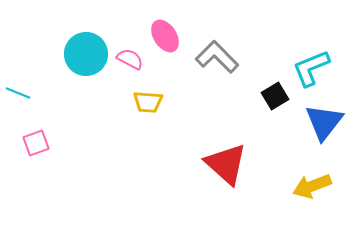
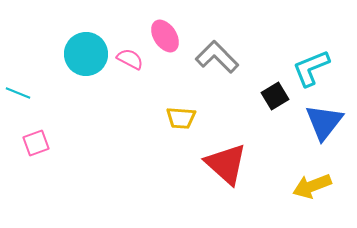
yellow trapezoid: moved 33 px right, 16 px down
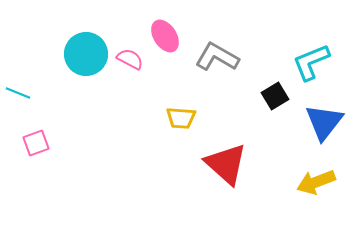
gray L-shape: rotated 15 degrees counterclockwise
cyan L-shape: moved 6 px up
yellow arrow: moved 4 px right, 4 px up
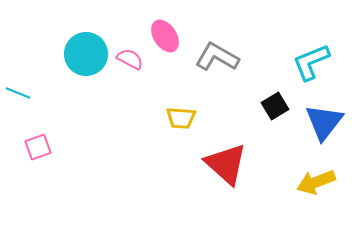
black square: moved 10 px down
pink square: moved 2 px right, 4 px down
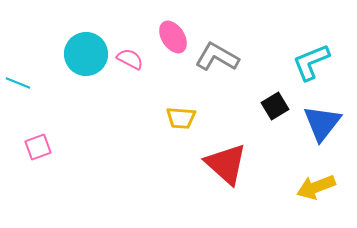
pink ellipse: moved 8 px right, 1 px down
cyan line: moved 10 px up
blue triangle: moved 2 px left, 1 px down
yellow arrow: moved 5 px down
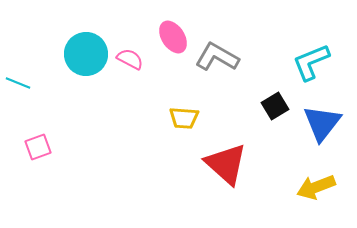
yellow trapezoid: moved 3 px right
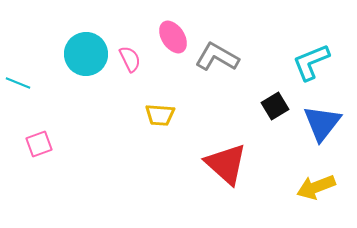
pink semicircle: rotated 36 degrees clockwise
yellow trapezoid: moved 24 px left, 3 px up
pink square: moved 1 px right, 3 px up
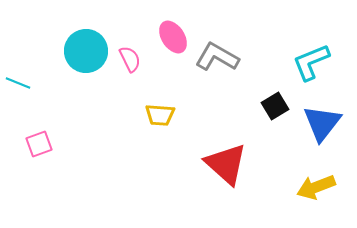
cyan circle: moved 3 px up
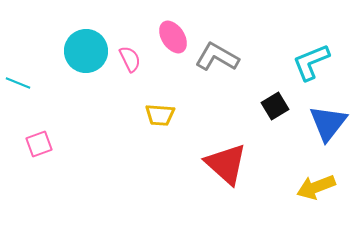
blue triangle: moved 6 px right
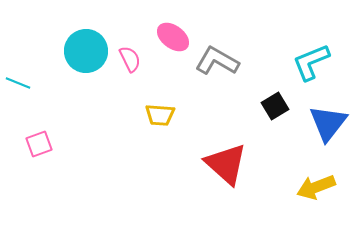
pink ellipse: rotated 20 degrees counterclockwise
gray L-shape: moved 4 px down
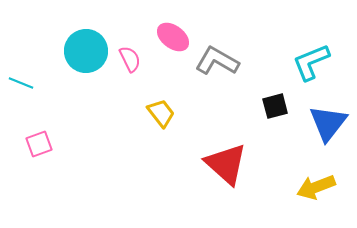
cyan line: moved 3 px right
black square: rotated 16 degrees clockwise
yellow trapezoid: moved 1 px right, 2 px up; rotated 132 degrees counterclockwise
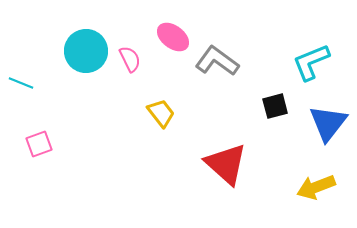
gray L-shape: rotated 6 degrees clockwise
